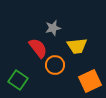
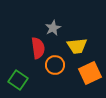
gray star: rotated 14 degrees counterclockwise
red semicircle: rotated 30 degrees clockwise
orange square: moved 8 px up
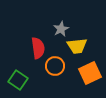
gray star: moved 8 px right, 1 px down
orange circle: moved 1 px down
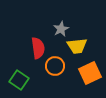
green square: moved 1 px right
